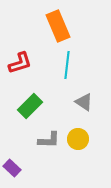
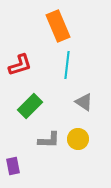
red L-shape: moved 2 px down
purple rectangle: moved 1 px right, 2 px up; rotated 36 degrees clockwise
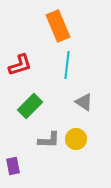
yellow circle: moved 2 px left
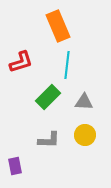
red L-shape: moved 1 px right, 3 px up
gray triangle: rotated 30 degrees counterclockwise
green rectangle: moved 18 px right, 9 px up
yellow circle: moved 9 px right, 4 px up
purple rectangle: moved 2 px right
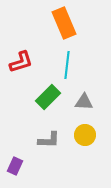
orange rectangle: moved 6 px right, 3 px up
purple rectangle: rotated 36 degrees clockwise
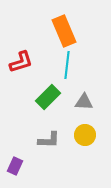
orange rectangle: moved 8 px down
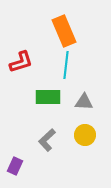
cyan line: moved 1 px left
green rectangle: rotated 45 degrees clockwise
gray L-shape: moved 2 px left; rotated 135 degrees clockwise
